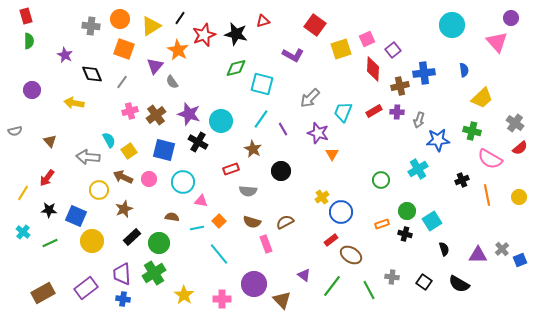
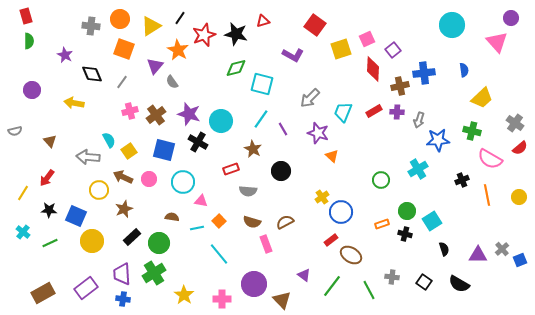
orange triangle at (332, 154): moved 2 px down; rotated 16 degrees counterclockwise
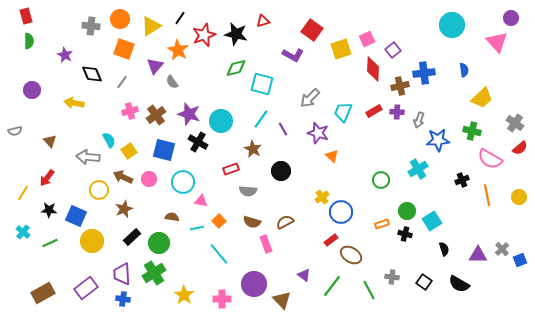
red square at (315, 25): moved 3 px left, 5 px down
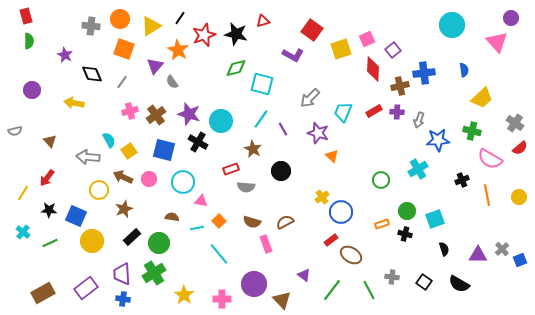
gray semicircle at (248, 191): moved 2 px left, 4 px up
cyan square at (432, 221): moved 3 px right, 2 px up; rotated 12 degrees clockwise
green line at (332, 286): moved 4 px down
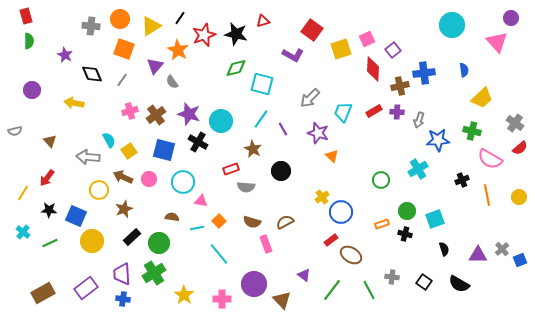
gray line at (122, 82): moved 2 px up
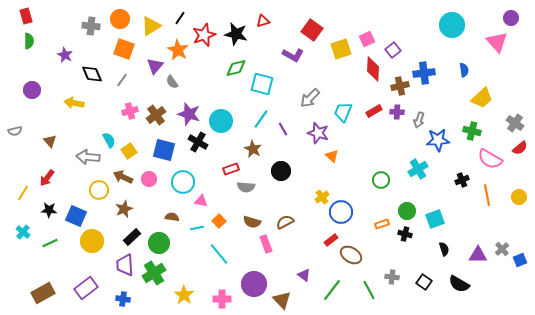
purple trapezoid at (122, 274): moved 3 px right, 9 px up
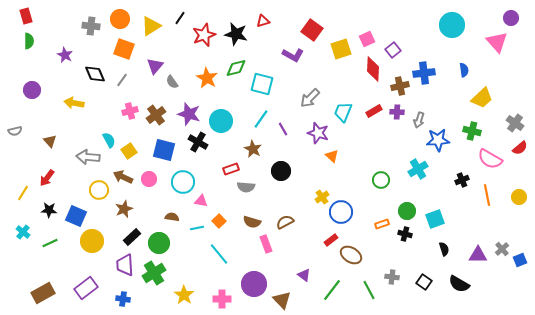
orange star at (178, 50): moved 29 px right, 28 px down
black diamond at (92, 74): moved 3 px right
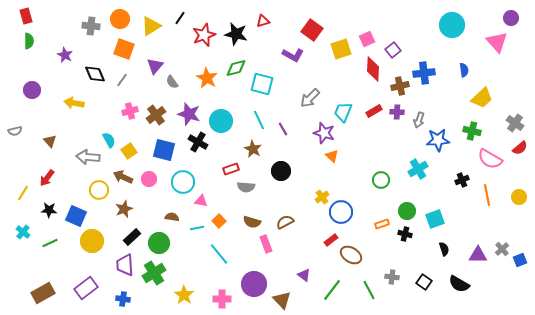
cyan line at (261, 119): moved 2 px left, 1 px down; rotated 60 degrees counterclockwise
purple star at (318, 133): moved 6 px right
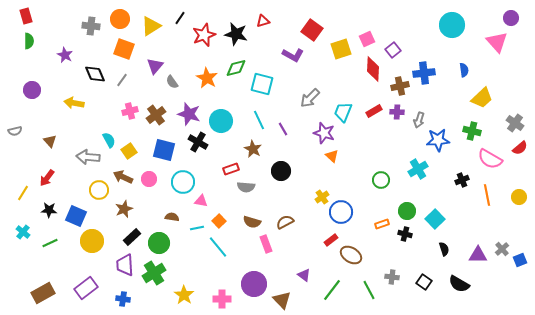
cyan square at (435, 219): rotated 24 degrees counterclockwise
cyan line at (219, 254): moved 1 px left, 7 px up
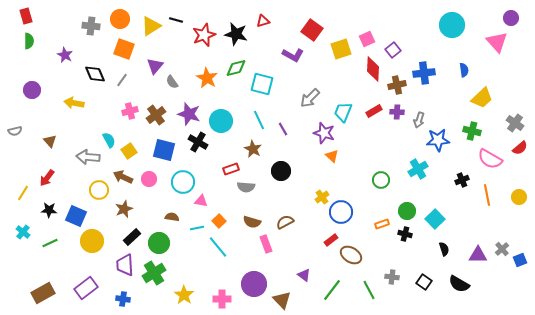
black line at (180, 18): moved 4 px left, 2 px down; rotated 72 degrees clockwise
brown cross at (400, 86): moved 3 px left, 1 px up
